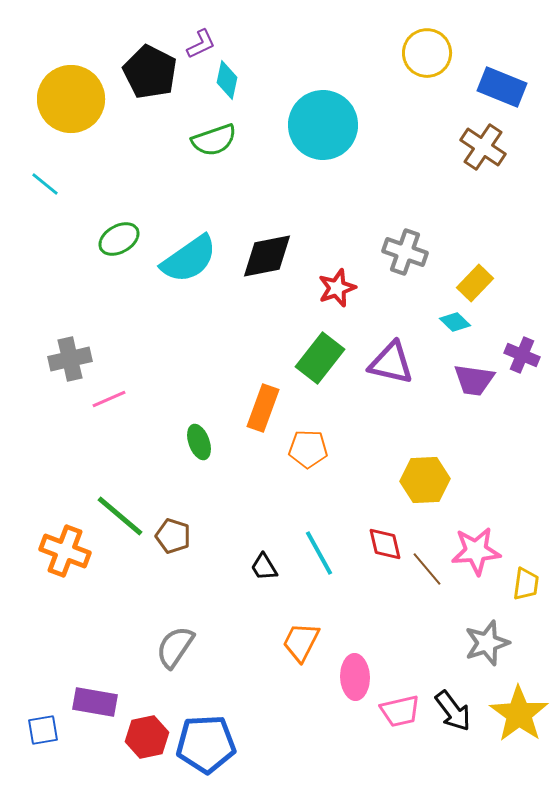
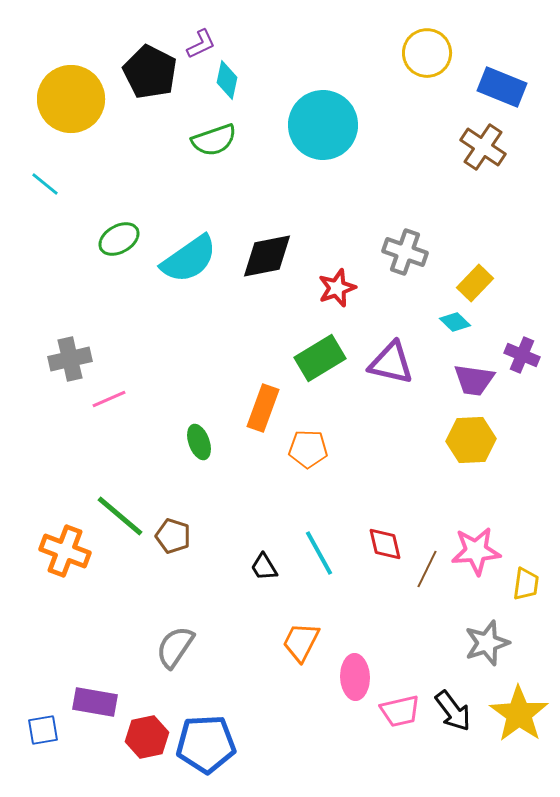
green rectangle at (320, 358): rotated 21 degrees clockwise
yellow hexagon at (425, 480): moved 46 px right, 40 px up
brown line at (427, 569): rotated 66 degrees clockwise
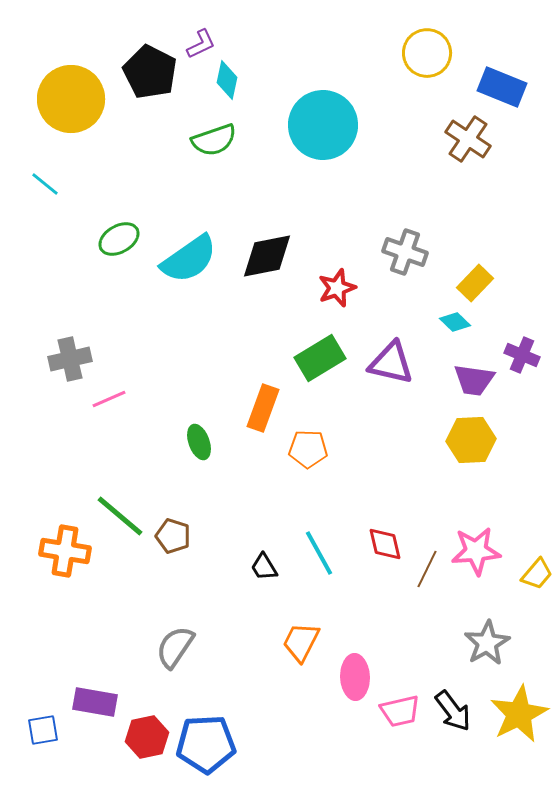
brown cross at (483, 147): moved 15 px left, 8 px up
orange cross at (65, 551): rotated 12 degrees counterclockwise
yellow trapezoid at (526, 584): moved 11 px right, 10 px up; rotated 32 degrees clockwise
gray star at (487, 643): rotated 12 degrees counterclockwise
yellow star at (519, 714): rotated 10 degrees clockwise
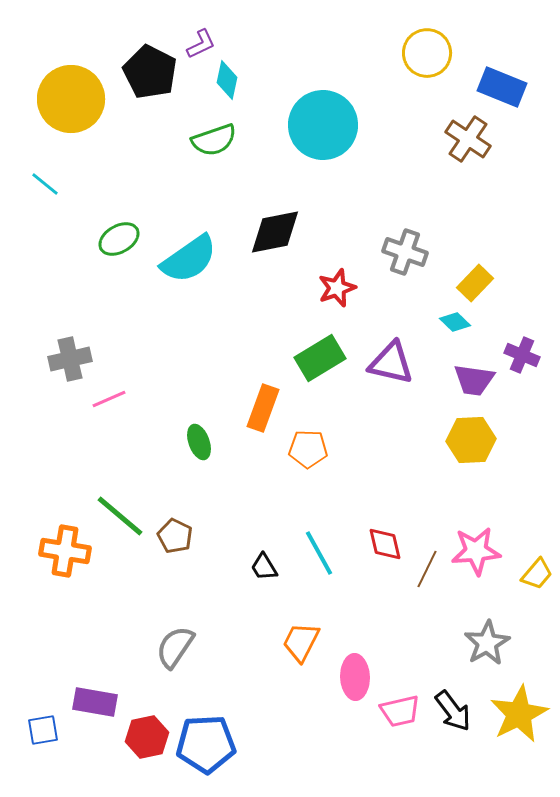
black diamond at (267, 256): moved 8 px right, 24 px up
brown pentagon at (173, 536): moved 2 px right; rotated 8 degrees clockwise
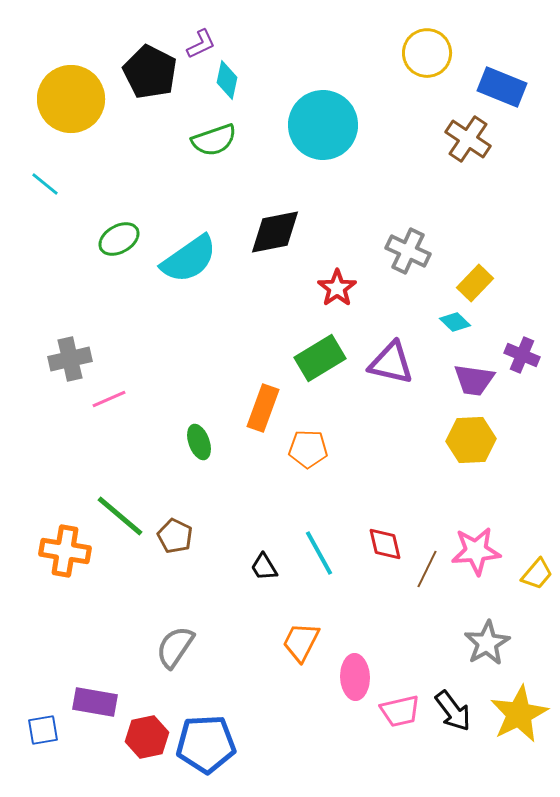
gray cross at (405, 252): moved 3 px right, 1 px up; rotated 6 degrees clockwise
red star at (337, 288): rotated 15 degrees counterclockwise
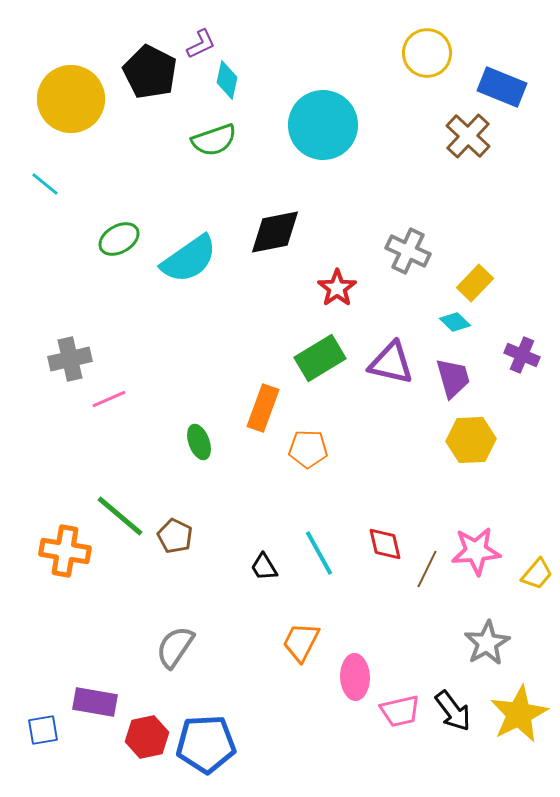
brown cross at (468, 139): moved 3 px up; rotated 9 degrees clockwise
purple trapezoid at (474, 380): moved 21 px left, 2 px up; rotated 114 degrees counterclockwise
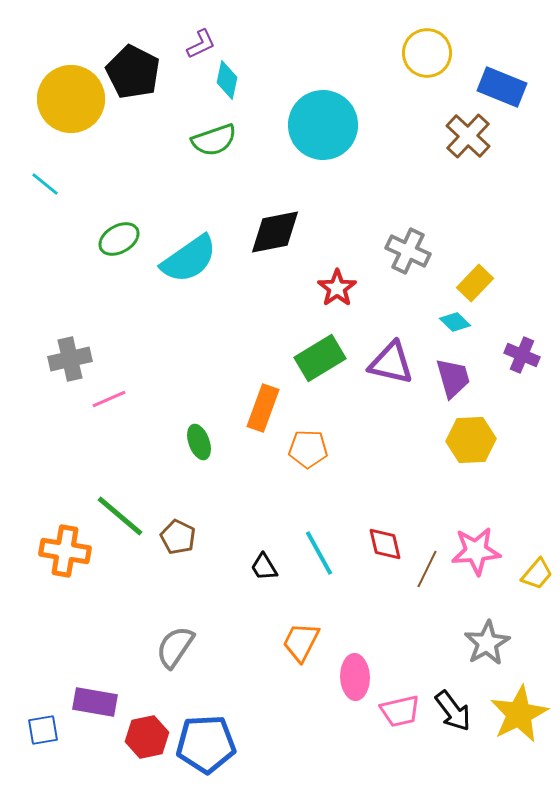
black pentagon at (150, 72): moved 17 px left
brown pentagon at (175, 536): moved 3 px right, 1 px down
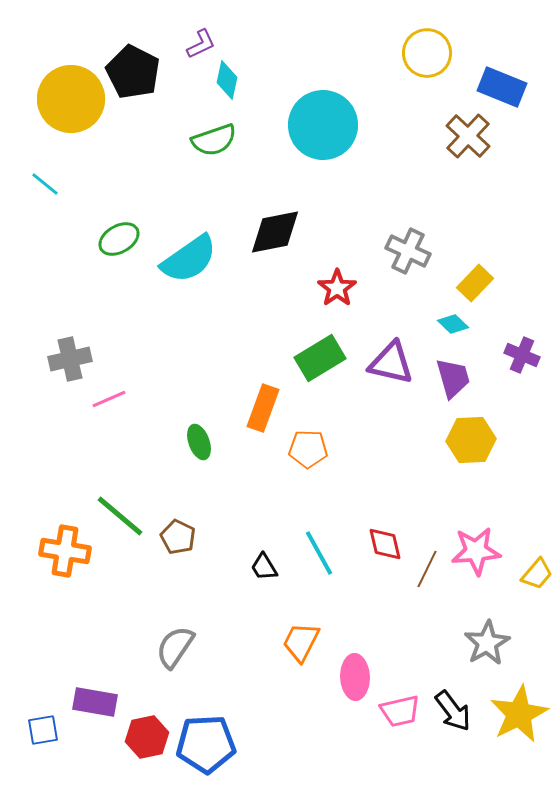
cyan diamond at (455, 322): moved 2 px left, 2 px down
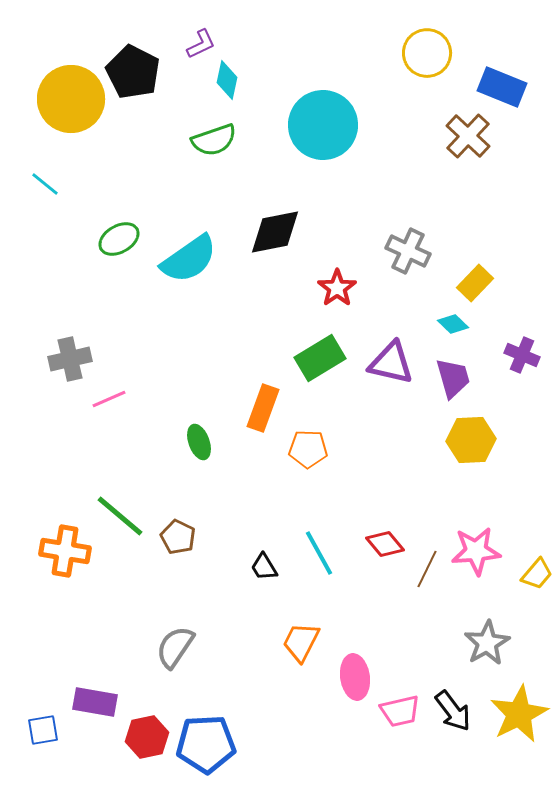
red diamond at (385, 544): rotated 27 degrees counterclockwise
pink ellipse at (355, 677): rotated 6 degrees counterclockwise
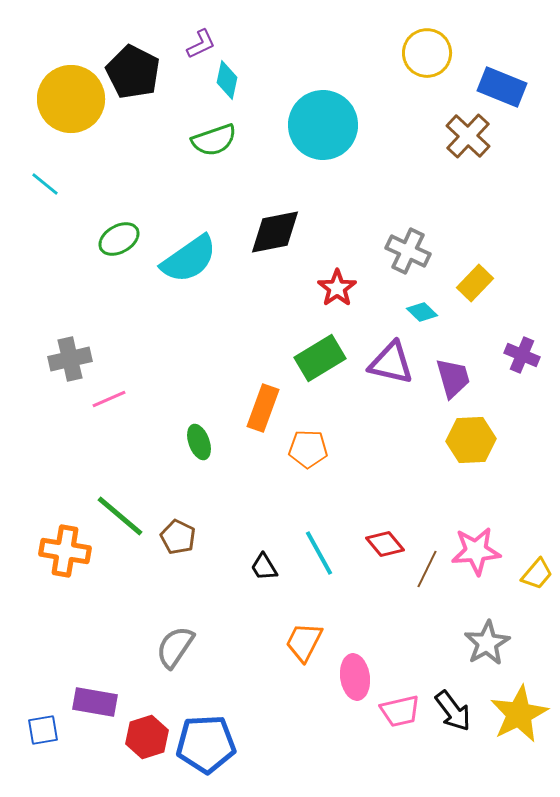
cyan diamond at (453, 324): moved 31 px left, 12 px up
orange trapezoid at (301, 642): moved 3 px right
red hexagon at (147, 737): rotated 6 degrees counterclockwise
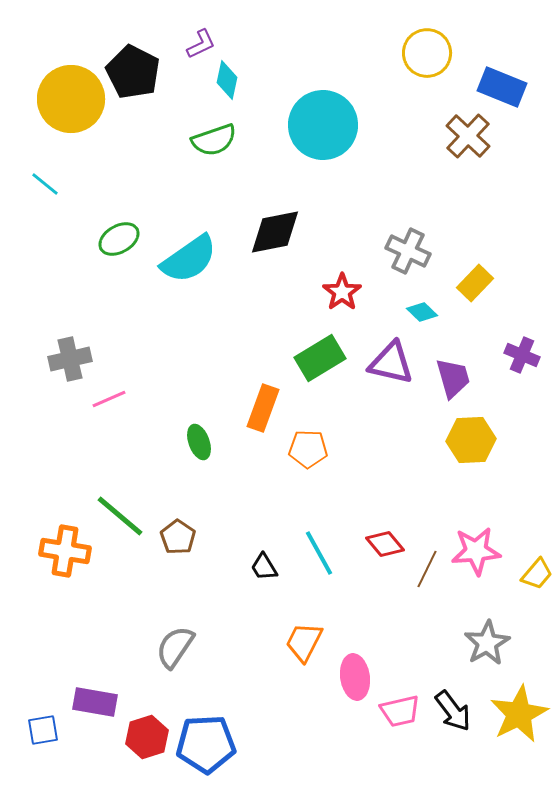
red star at (337, 288): moved 5 px right, 4 px down
brown pentagon at (178, 537): rotated 8 degrees clockwise
